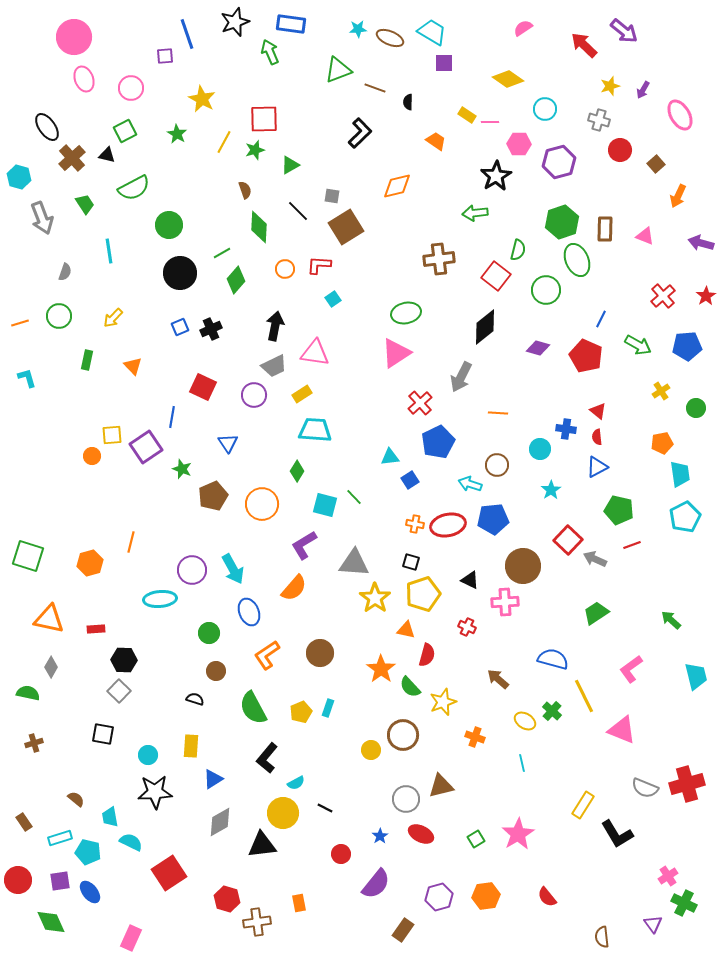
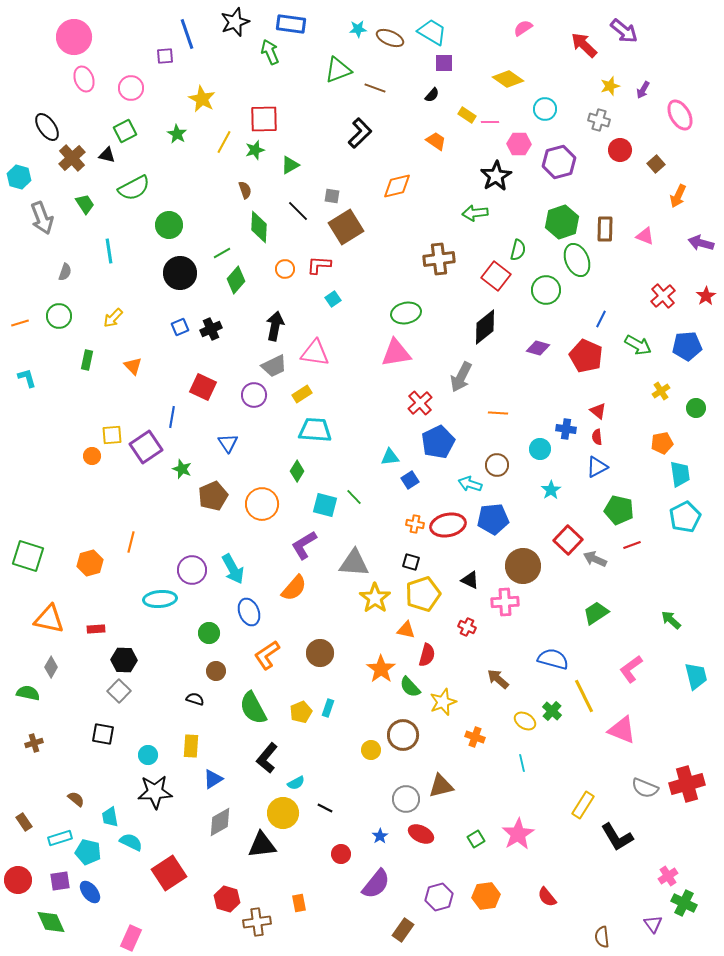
black semicircle at (408, 102): moved 24 px right, 7 px up; rotated 140 degrees counterclockwise
pink triangle at (396, 353): rotated 24 degrees clockwise
black L-shape at (617, 834): moved 3 px down
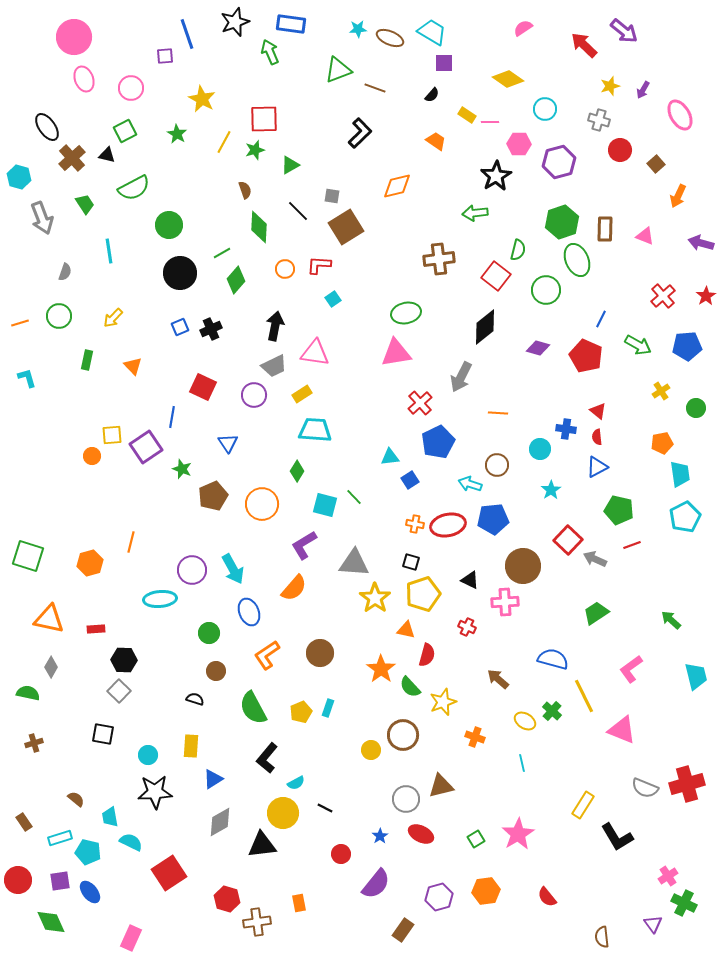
orange hexagon at (486, 896): moved 5 px up
